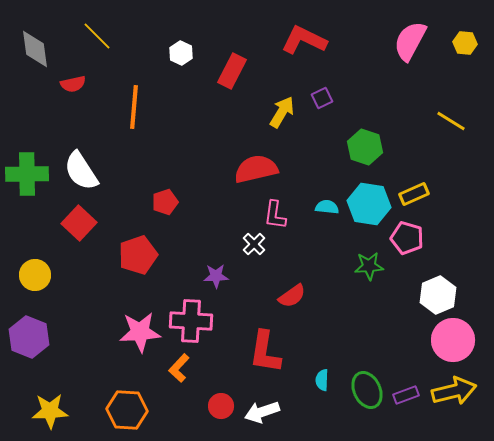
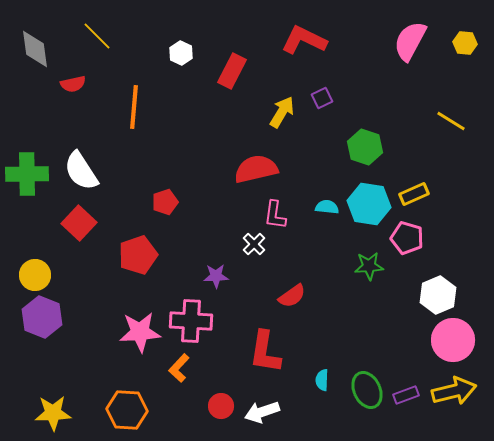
purple hexagon at (29, 337): moved 13 px right, 20 px up
yellow star at (50, 411): moved 3 px right, 2 px down
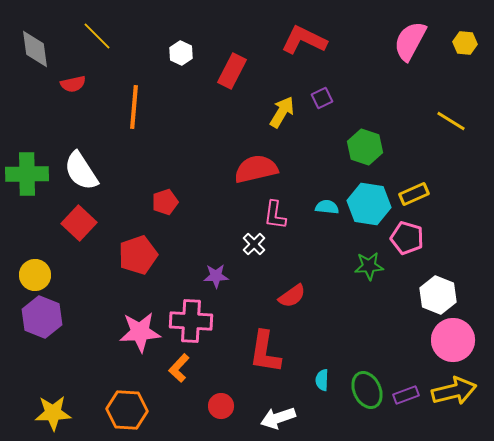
white hexagon at (438, 295): rotated 15 degrees counterclockwise
white arrow at (262, 412): moved 16 px right, 6 px down
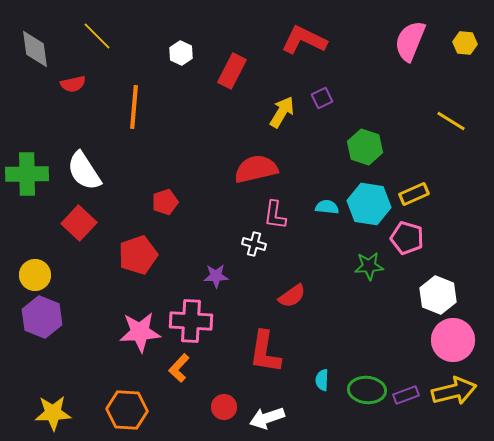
pink semicircle at (410, 41): rotated 6 degrees counterclockwise
white semicircle at (81, 171): moved 3 px right
white cross at (254, 244): rotated 30 degrees counterclockwise
green ellipse at (367, 390): rotated 60 degrees counterclockwise
red circle at (221, 406): moved 3 px right, 1 px down
white arrow at (278, 418): moved 11 px left
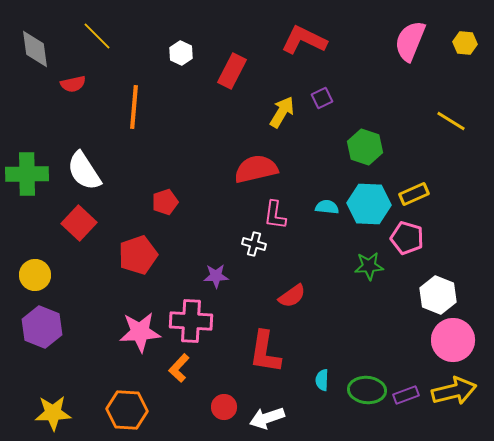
cyan hexagon at (369, 204): rotated 6 degrees counterclockwise
purple hexagon at (42, 317): moved 10 px down
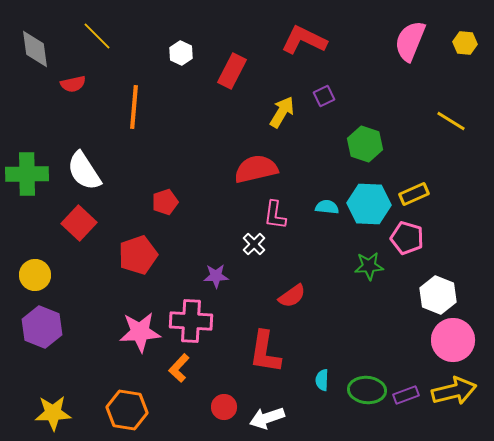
purple square at (322, 98): moved 2 px right, 2 px up
green hexagon at (365, 147): moved 3 px up
white cross at (254, 244): rotated 30 degrees clockwise
orange hexagon at (127, 410): rotated 6 degrees clockwise
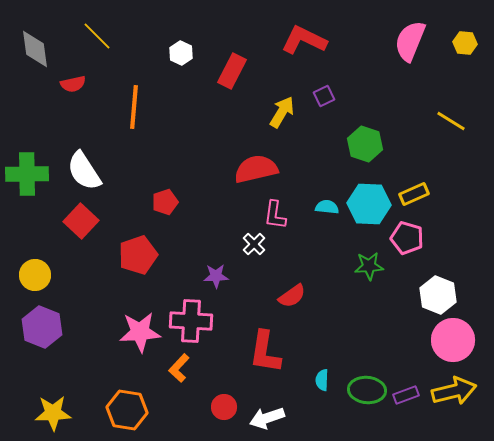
red square at (79, 223): moved 2 px right, 2 px up
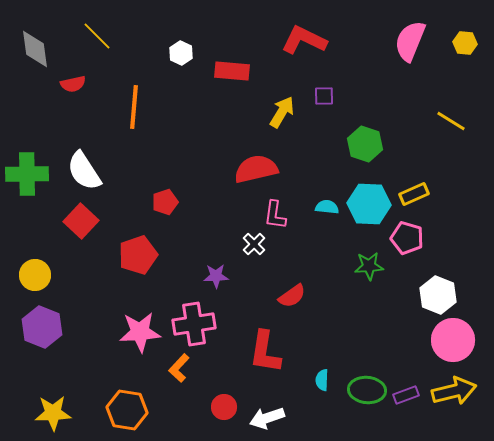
red rectangle at (232, 71): rotated 68 degrees clockwise
purple square at (324, 96): rotated 25 degrees clockwise
pink cross at (191, 321): moved 3 px right, 3 px down; rotated 12 degrees counterclockwise
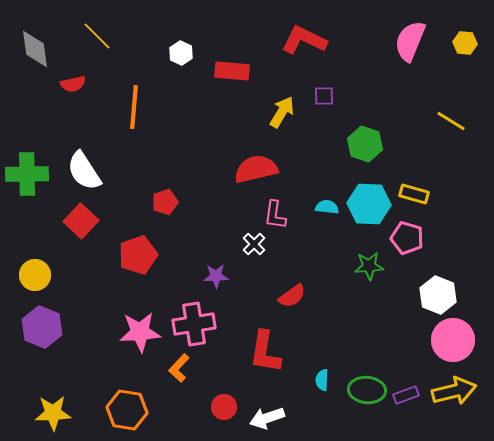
yellow rectangle at (414, 194): rotated 40 degrees clockwise
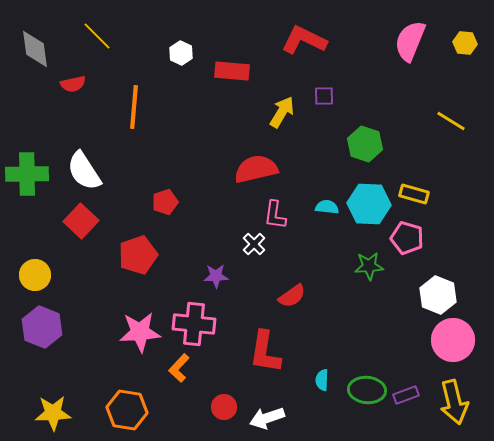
pink cross at (194, 324): rotated 15 degrees clockwise
yellow arrow at (454, 391): moved 11 px down; rotated 90 degrees clockwise
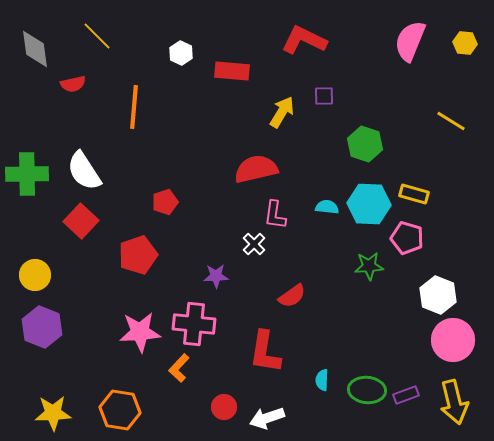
orange hexagon at (127, 410): moved 7 px left
